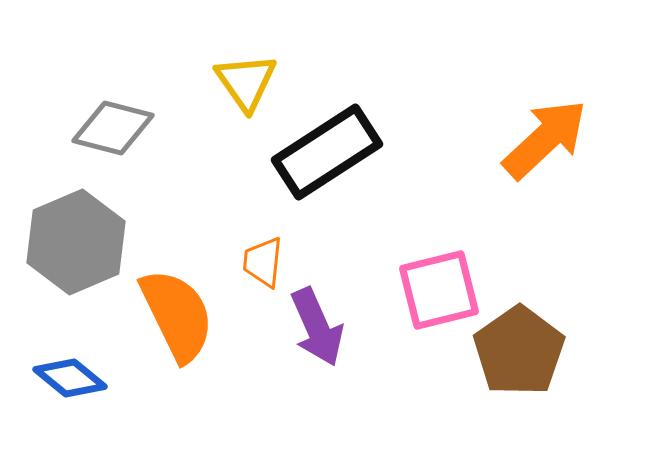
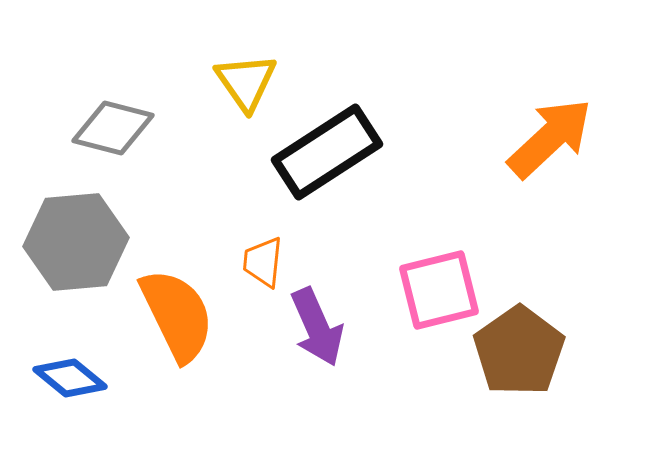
orange arrow: moved 5 px right, 1 px up
gray hexagon: rotated 18 degrees clockwise
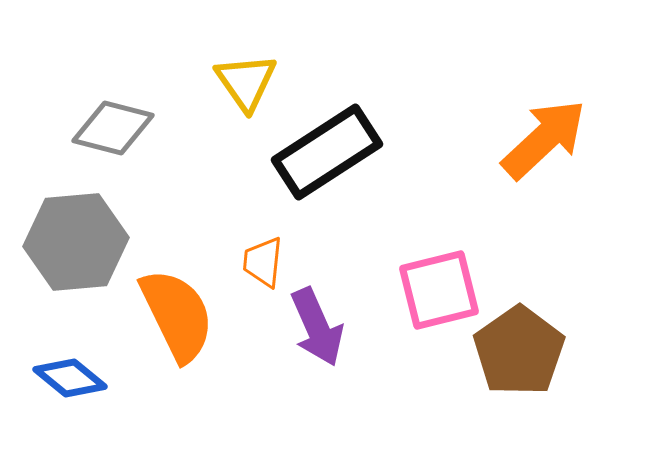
orange arrow: moved 6 px left, 1 px down
